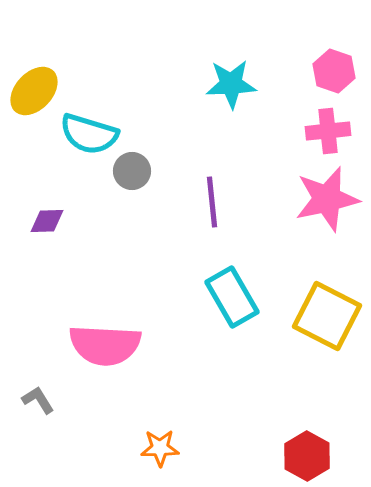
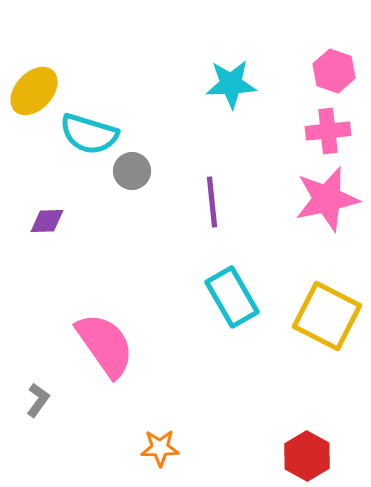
pink semicircle: rotated 128 degrees counterclockwise
gray L-shape: rotated 68 degrees clockwise
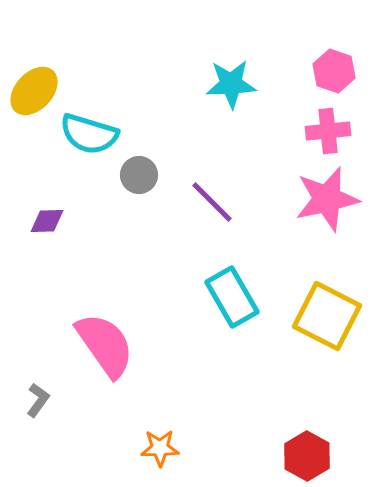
gray circle: moved 7 px right, 4 px down
purple line: rotated 39 degrees counterclockwise
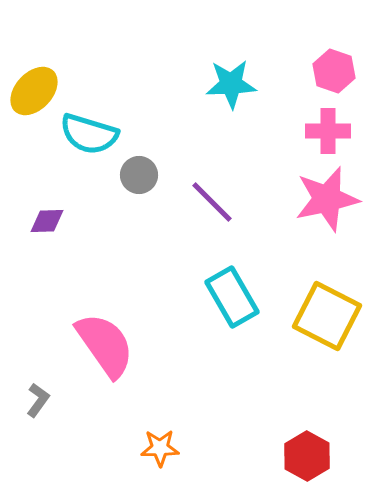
pink cross: rotated 6 degrees clockwise
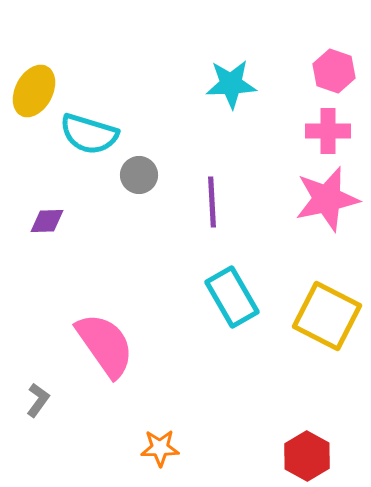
yellow ellipse: rotated 15 degrees counterclockwise
purple line: rotated 42 degrees clockwise
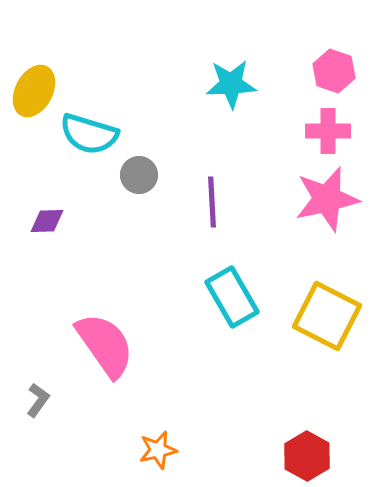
orange star: moved 2 px left, 2 px down; rotated 12 degrees counterclockwise
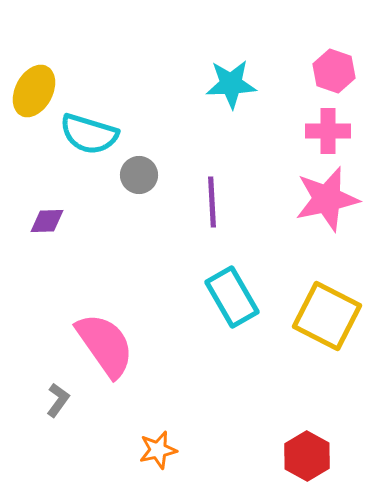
gray L-shape: moved 20 px right
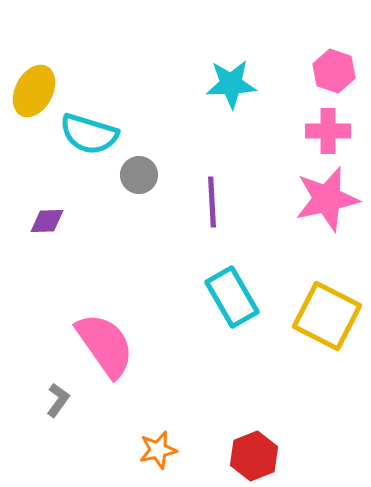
red hexagon: moved 53 px left; rotated 9 degrees clockwise
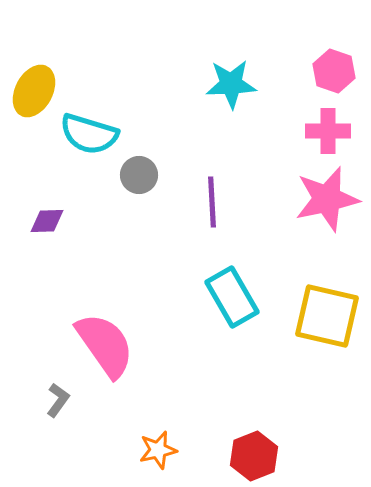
yellow square: rotated 14 degrees counterclockwise
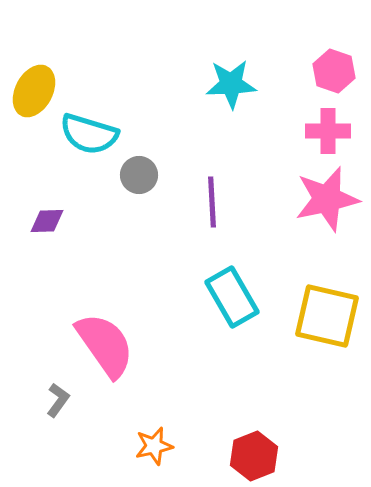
orange star: moved 4 px left, 4 px up
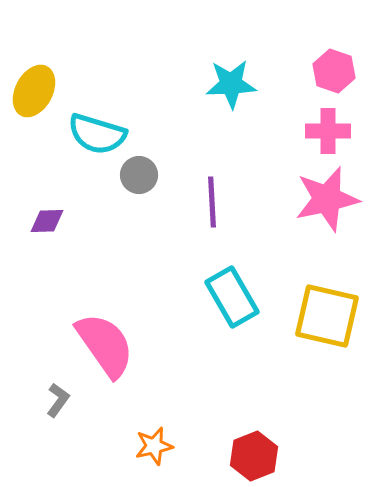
cyan semicircle: moved 8 px right
